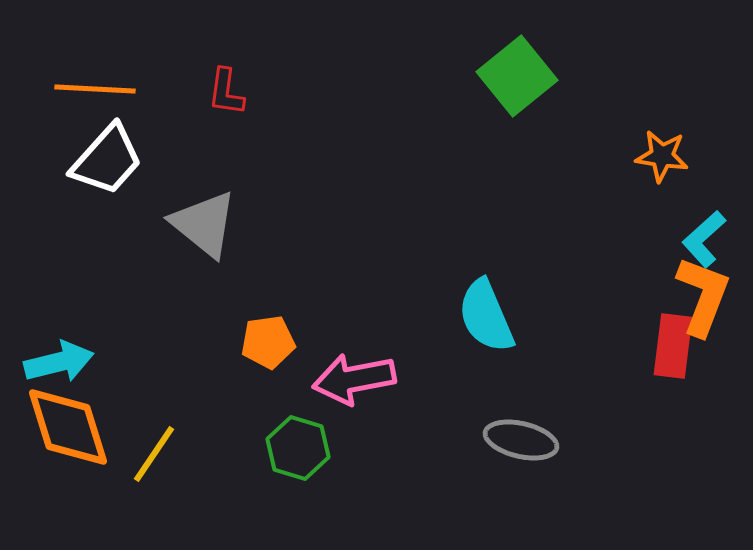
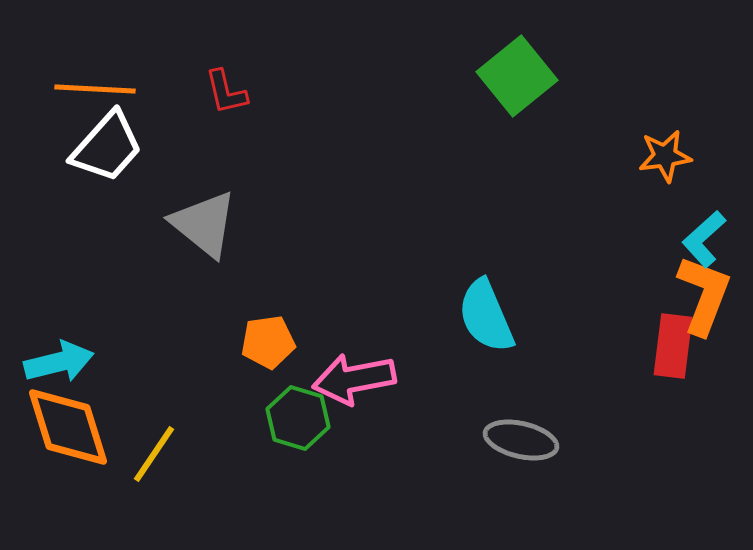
red L-shape: rotated 21 degrees counterclockwise
orange star: moved 3 px right; rotated 16 degrees counterclockwise
white trapezoid: moved 13 px up
orange L-shape: moved 1 px right, 1 px up
green hexagon: moved 30 px up
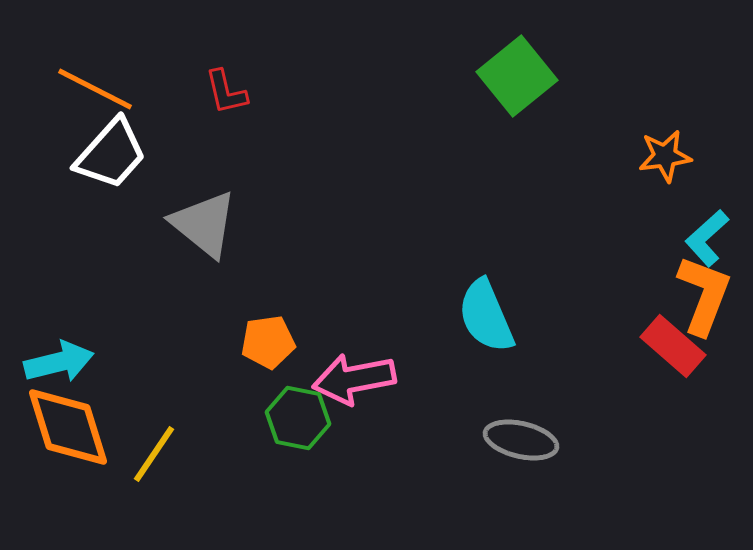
orange line: rotated 24 degrees clockwise
white trapezoid: moved 4 px right, 7 px down
cyan L-shape: moved 3 px right, 1 px up
red rectangle: rotated 56 degrees counterclockwise
green hexagon: rotated 6 degrees counterclockwise
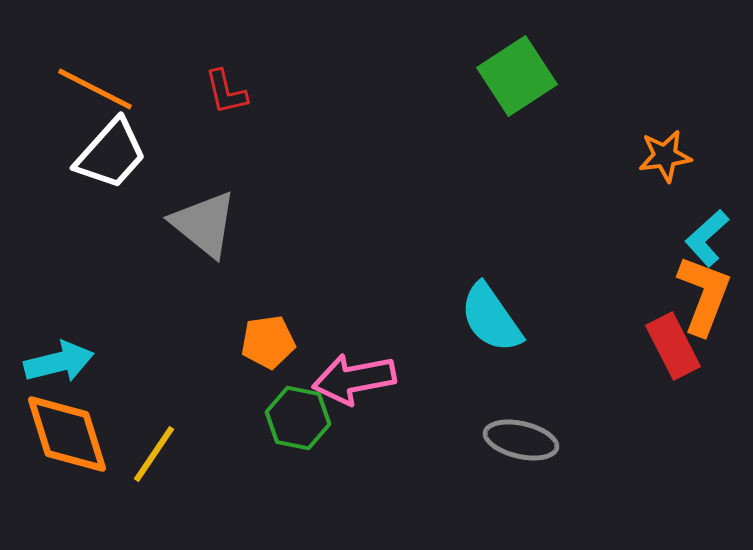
green square: rotated 6 degrees clockwise
cyan semicircle: moved 5 px right, 2 px down; rotated 12 degrees counterclockwise
red rectangle: rotated 22 degrees clockwise
orange diamond: moved 1 px left, 7 px down
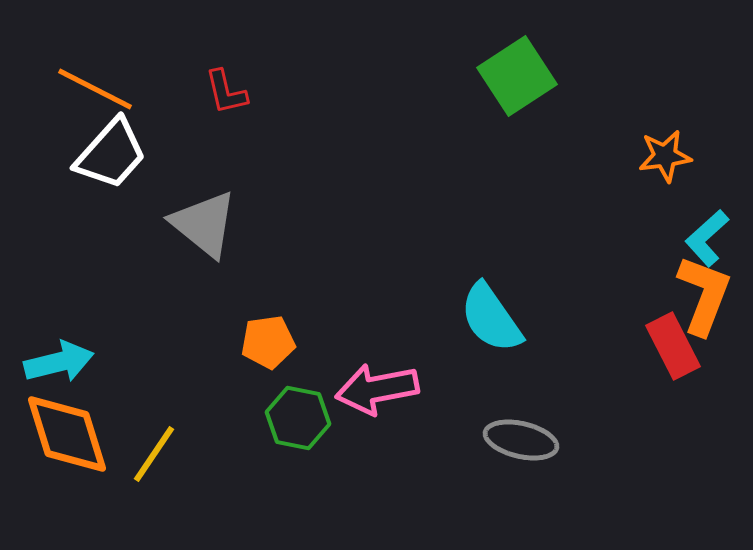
pink arrow: moved 23 px right, 10 px down
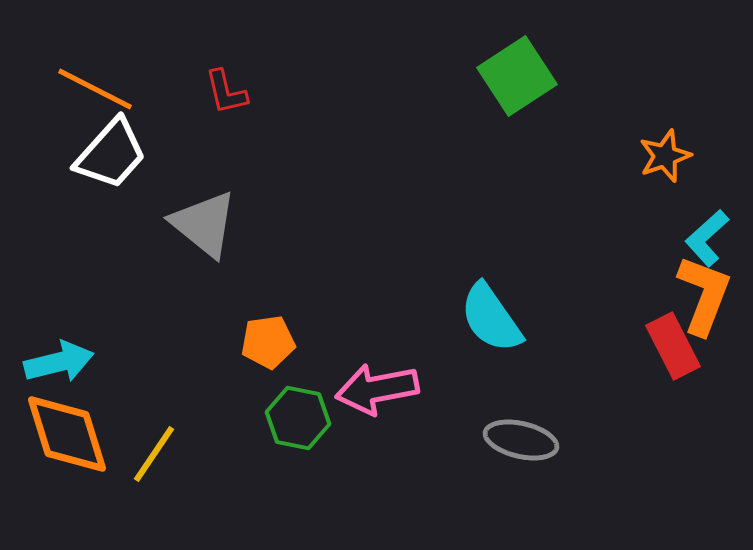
orange star: rotated 12 degrees counterclockwise
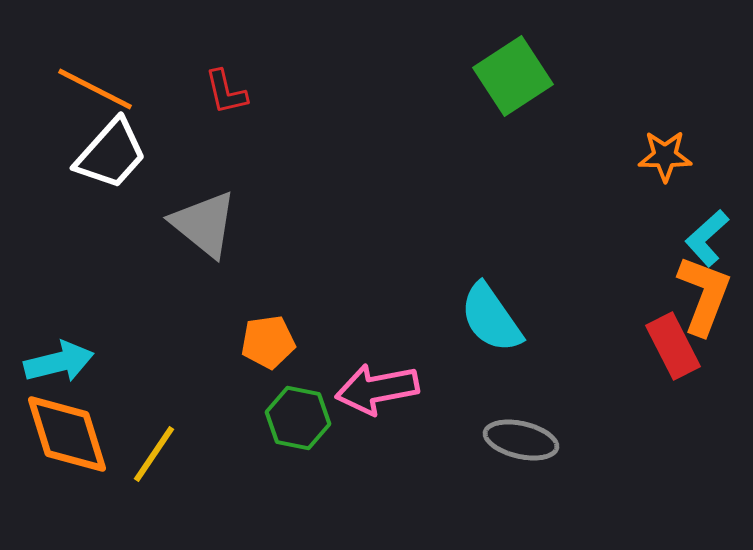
green square: moved 4 px left
orange star: rotated 20 degrees clockwise
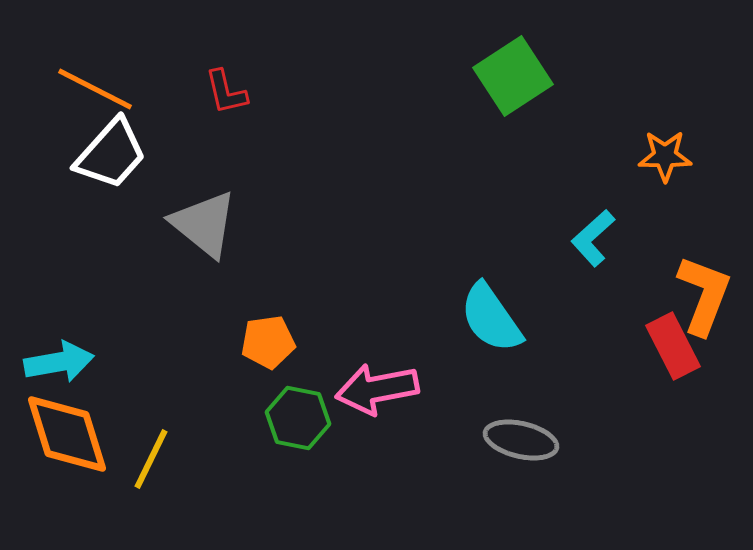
cyan L-shape: moved 114 px left
cyan arrow: rotated 4 degrees clockwise
yellow line: moved 3 px left, 5 px down; rotated 8 degrees counterclockwise
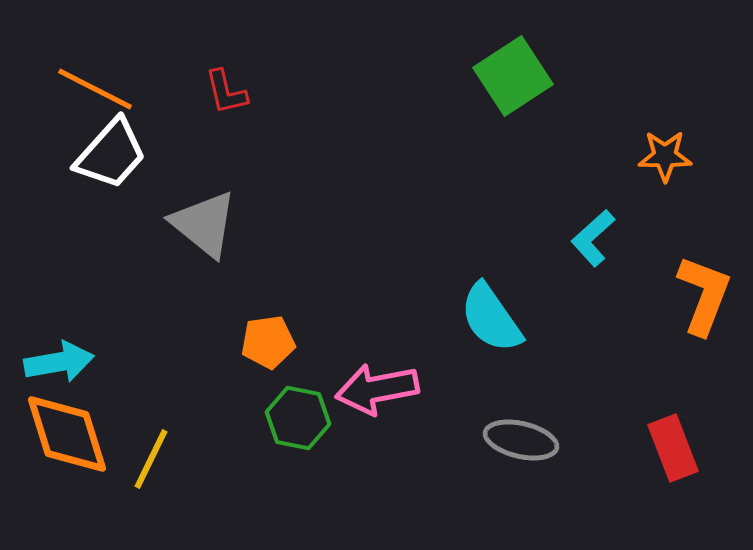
red rectangle: moved 102 px down; rotated 6 degrees clockwise
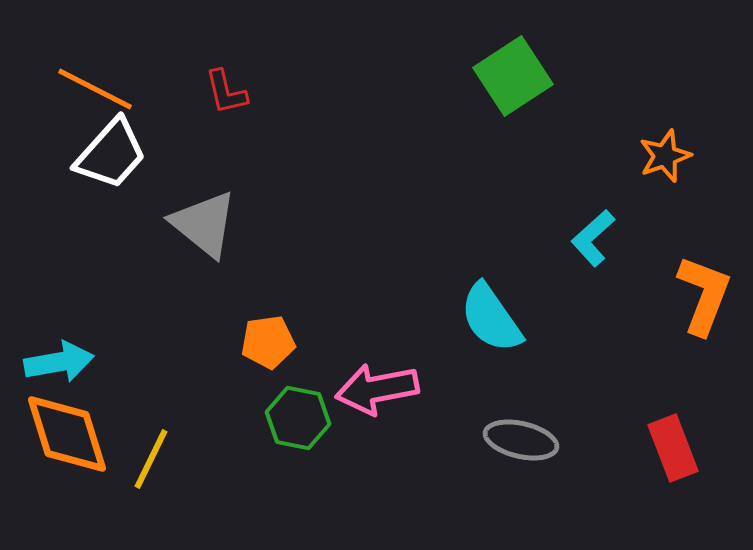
orange star: rotated 20 degrees counterclockwise
